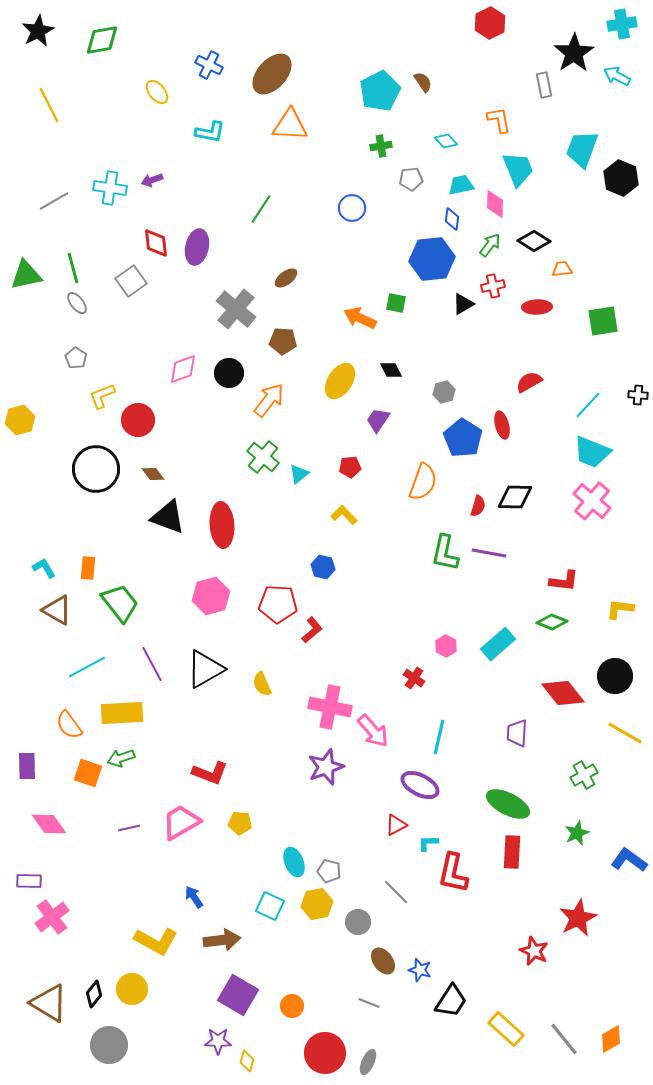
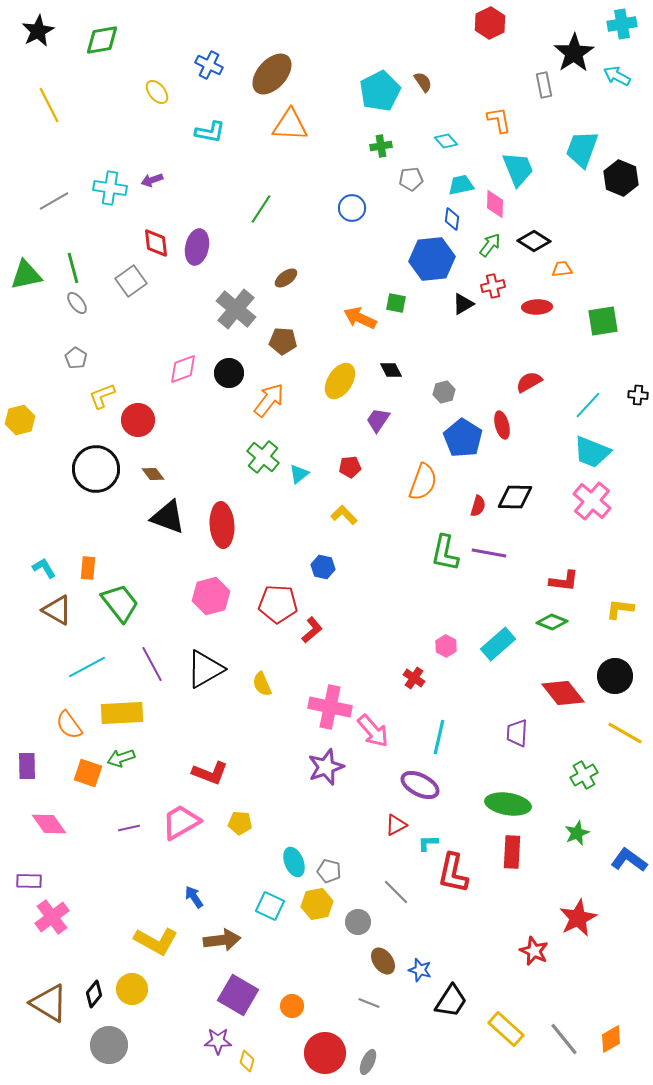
green ellipse at (508, 804): rotated 18 degrees counterclockwise
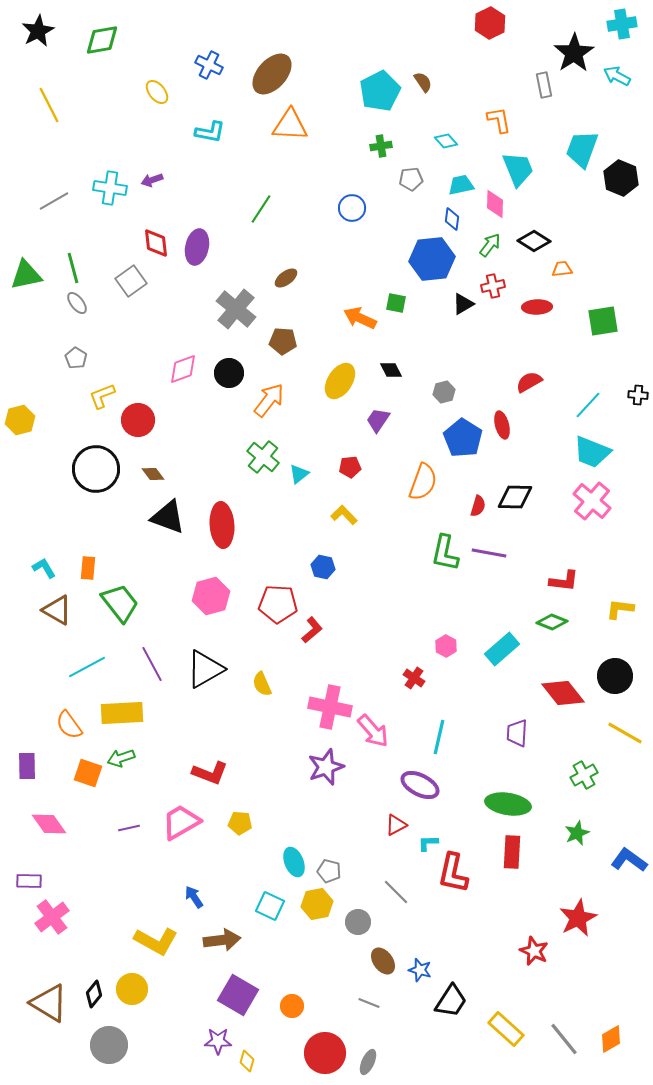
cyan rectangle at (498, 644): moved 4 px right, 5 px down
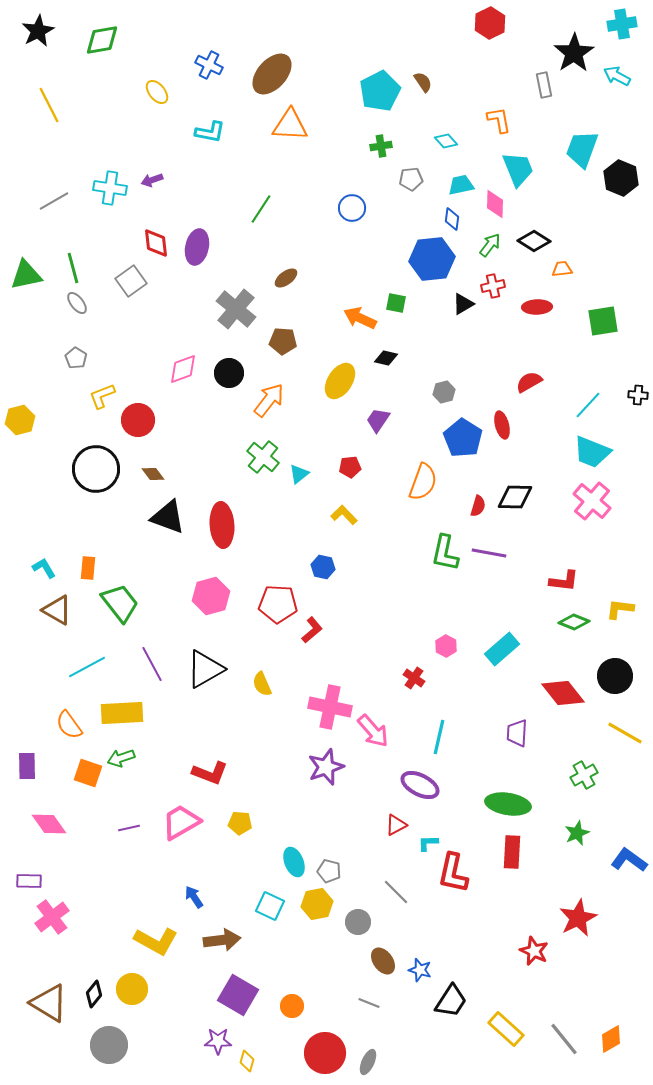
black diamond at (391, 370): moved 5 px left, 12 px up; rotated 50 degrees counterclockwise
green diamond at (552, 622): moved 22 px right
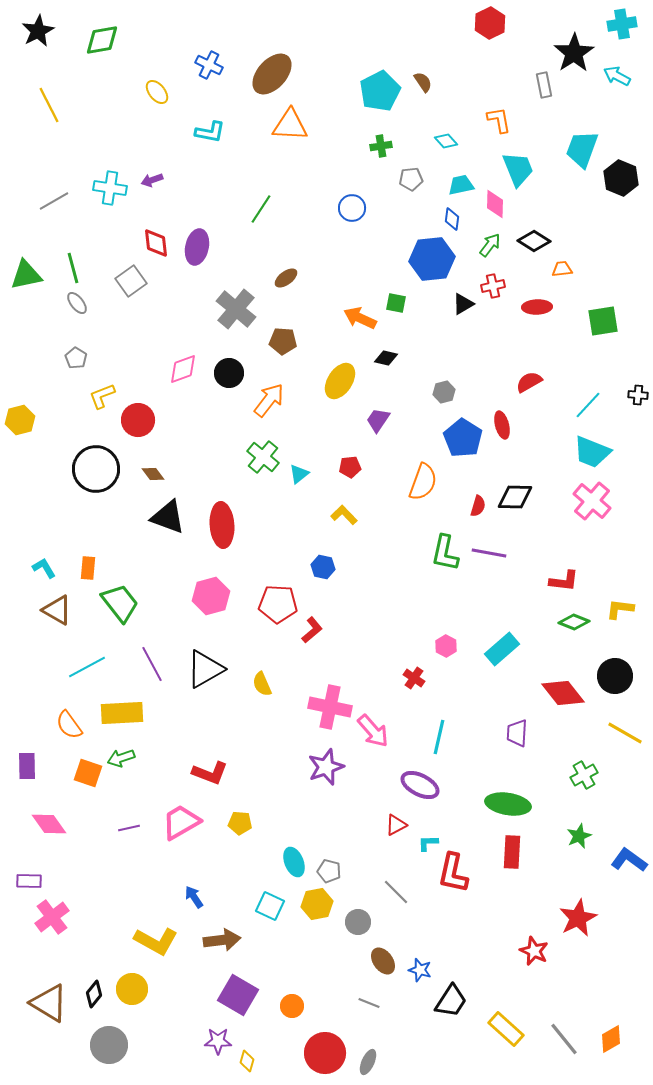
green star at (577, 833): moved 2 px right, 3 px down
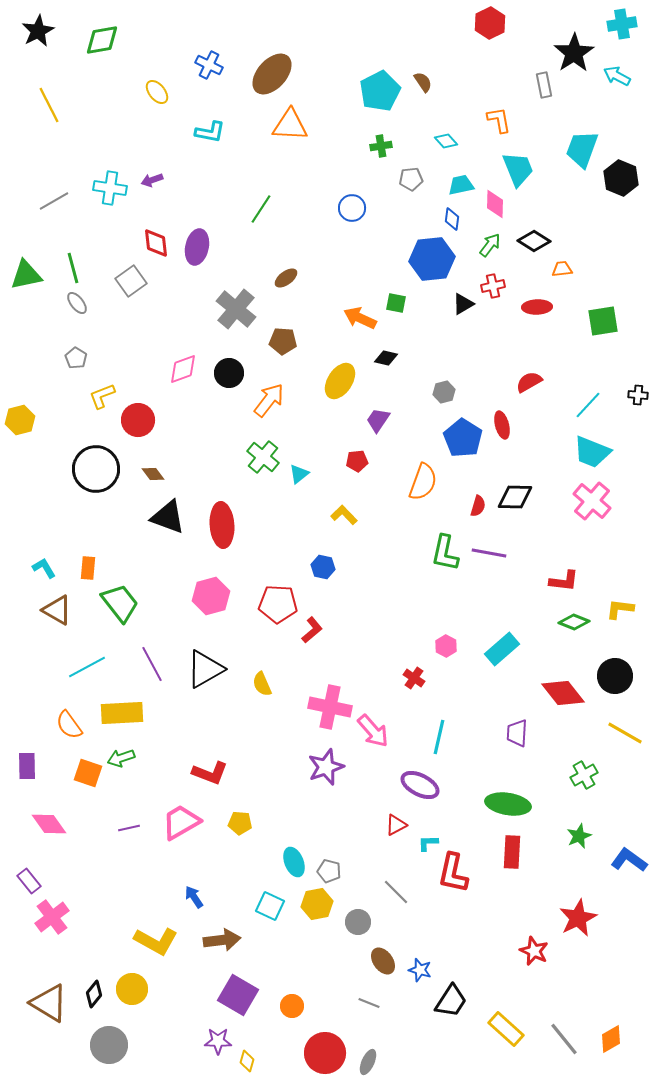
red pentagon at (350, 467): moved 7 px right, 6 px up
purple rectangle at (29, 881): rotated 50 degrees clockwise
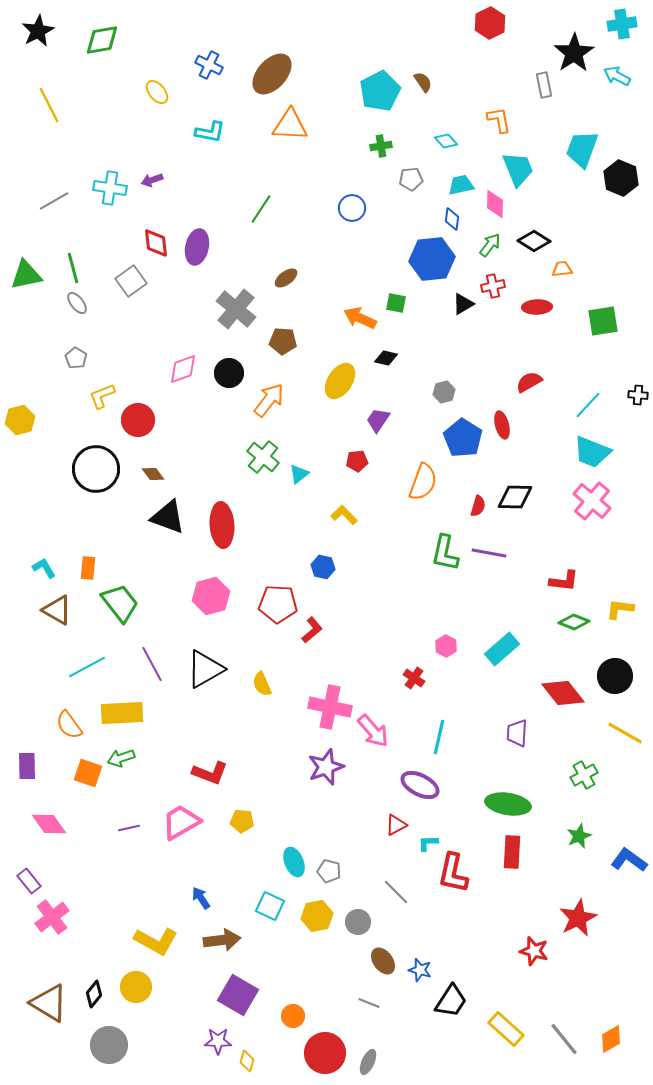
yellow pentagon at (240, 823): moved 2 px right, 2 px up
blue arrow at (194, 897): moved 7 px right, 1 px down
yellow hexagon at (317, 904): moved 12 px down
red star at (534, 951): rotated 8 degrees counterclockwise
yellow circle at (132, 989): moved 4 px right, 2 px up
orange circle at (292, 1006): moved 1 px right, 10 px down
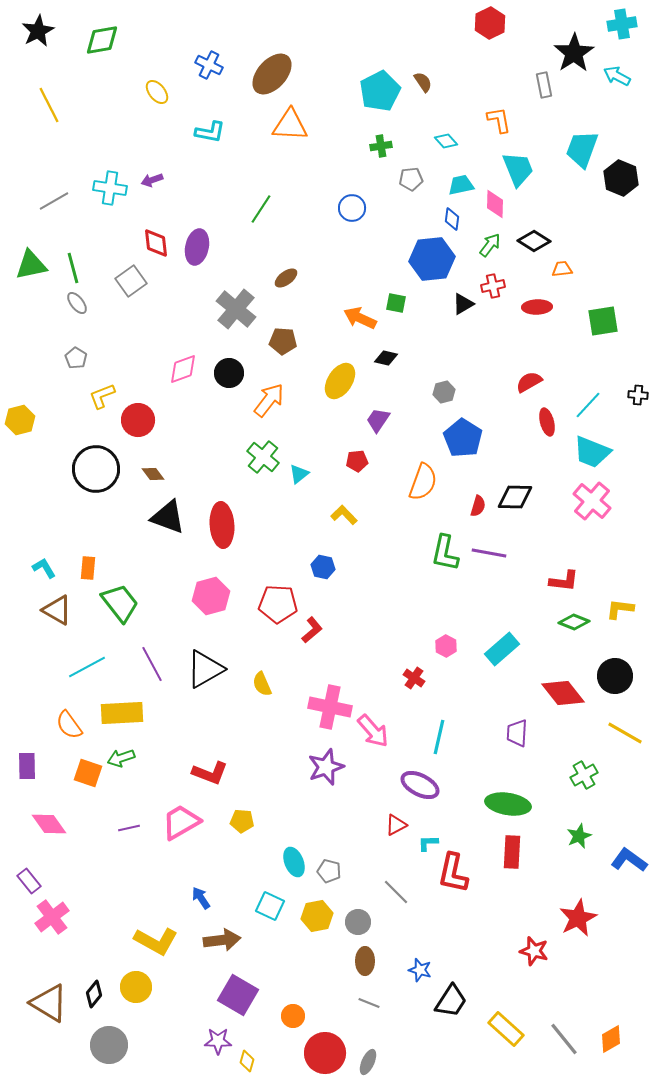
green triangle at (26, 275): moved 5 px right, 10 px up
red ellipse at (502, 425): moved 45 px right, 3 px up
brown ellipse at (383, 961): moved 18 px left; rotated 36 degrees clockwise
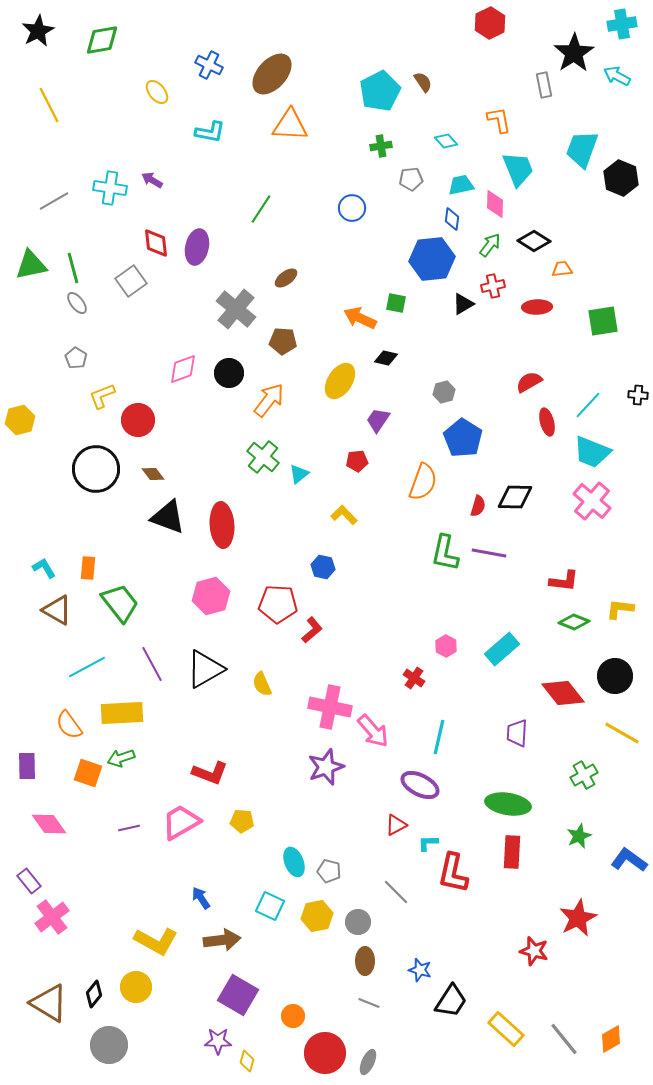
purple arrow at (152, 180): rotated 50 degrees clockwise
yellow line at (625, 733): moved 3 px left
